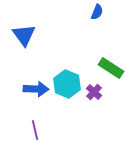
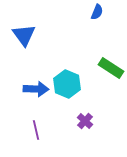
purple cross: moved 9 px left, 29 px down
purple line: moved 1 px right
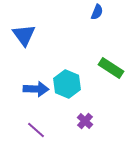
purple line: rotated 36 degrees counterclockwise
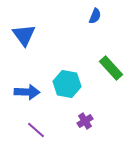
blue semicircle: moved 2 px left, 4 px down
green rectangle: rotated 15 degrees clockwise
cyan hexagon: rotated 12 degrees counterclockwise
blue arrow: moved 9 px left, 3 px down
purple cross: rotated 14 degrees clockwise
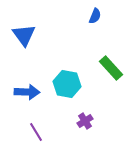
purple line: moved 2 px down; rotated 18 degrees clockwise
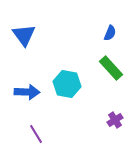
blue semicircle: moved 15 px right, 17 px down
purple cross: moved 30 px right, 1 px up
purple line: moved 2 px down
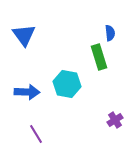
blue semicircle: rotated 28 degrees counterclockwise
green rectangle: moved 12 px left, 11 px up; rotated 25 degrees clockwise
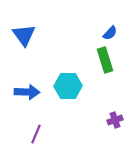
blue semicircle: rotated 49 degrees clockwise
green rectangle: moved 6 px right, 3 px down
cyan hexagon: moved 1 px right, 2 px down; rotated 12 degrees counterclockwise
purple cross: rotated 14 degrees clockwise
purple line: rotated 54 degrees clockwise
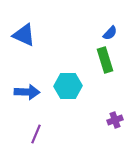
blue triangle: rotated 30 degrees counterclockwise
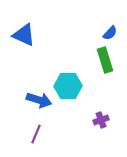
blue arrow: moved 12 px right, 8 px down; rotated 15 degrees clockwise
purple cross: moved 14 px left
